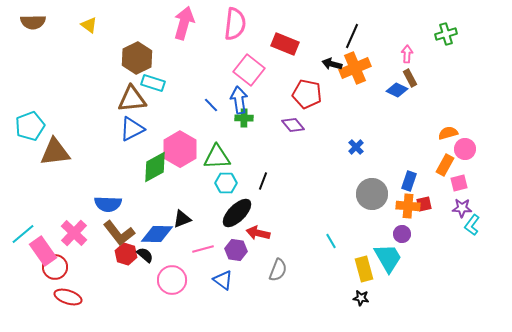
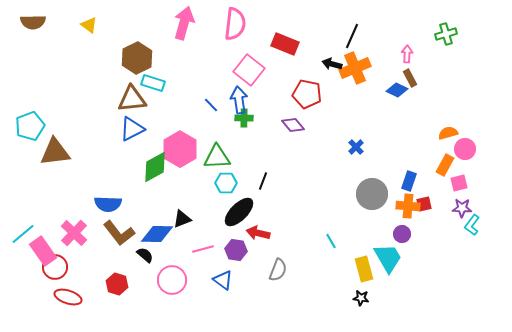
black ellipse at (237, 213): moved 2 px right, 1 px up
red hexagon at (126, 254): moved 9 px left, 30 px down
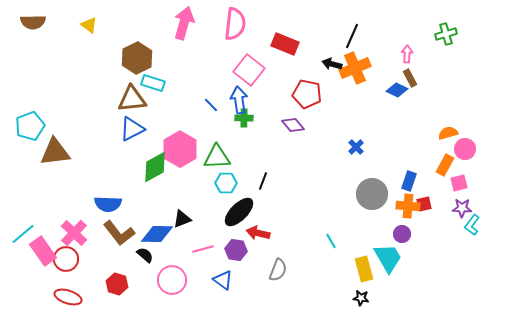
red circle at (55, 267): moved 11 px right, 8 px up
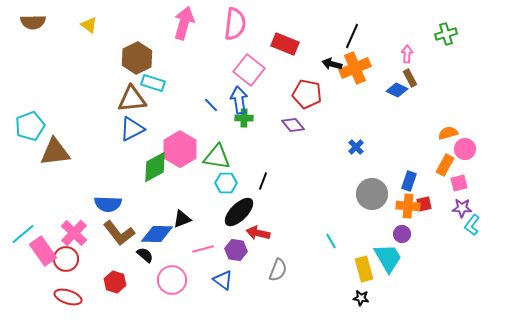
green triangle at (217, 157): rotated 12 degrees clockwise
red hexagon at (117, 284): moved 2 px left, 2 px up
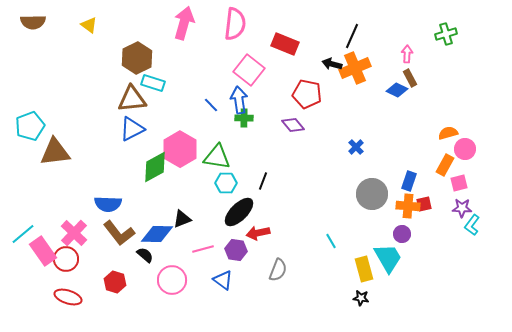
red arrow at (258, 233): rotated 25 degrees counterclockwise
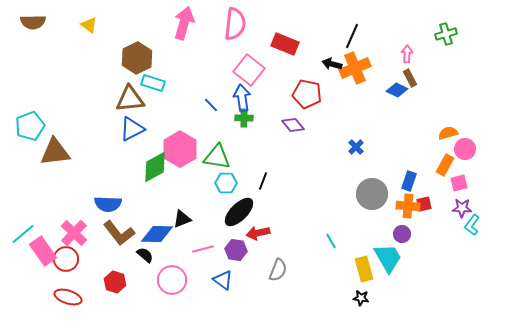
brown triangle at (132, 99): moved 2 px left
blue arrow at (239, 100): moved 3 px right, 2 px up
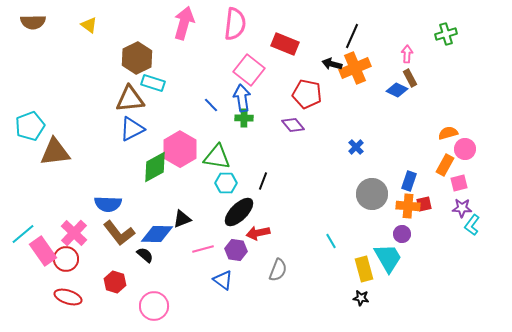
pink circle at (172, 280): moved 18 px left, 26 px down
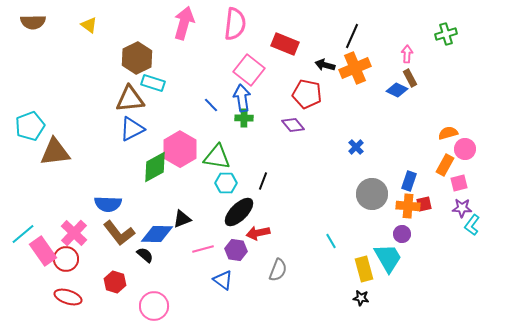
black arrow at (332, 64): moved 7 px left, 1 px down
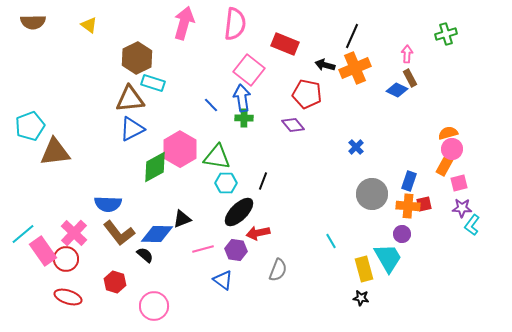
pink circle at (465, 149): moved 13 px left
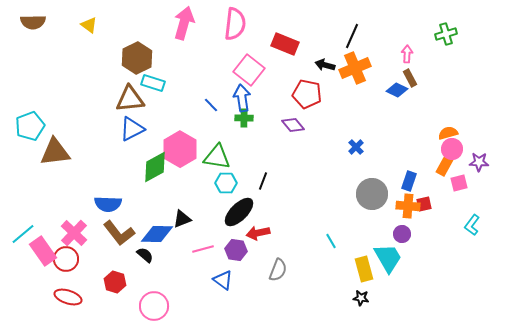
purple star at (462, 208): moved 17 px right, 46 px up
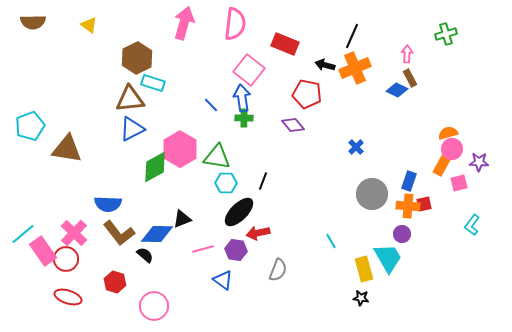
brown triangle at (55, 152): moved 12 px right, 3 px up; rotated 16 degrees clockwise
orange rectangle at (445, 165): moved 3 px left
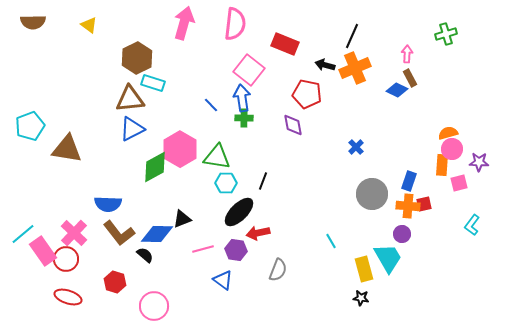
purple diamond at (293, 125): rotated 30 degrees clockwise
orange rectangle at (442, 165): rotated 25 degrees counterclockwise
